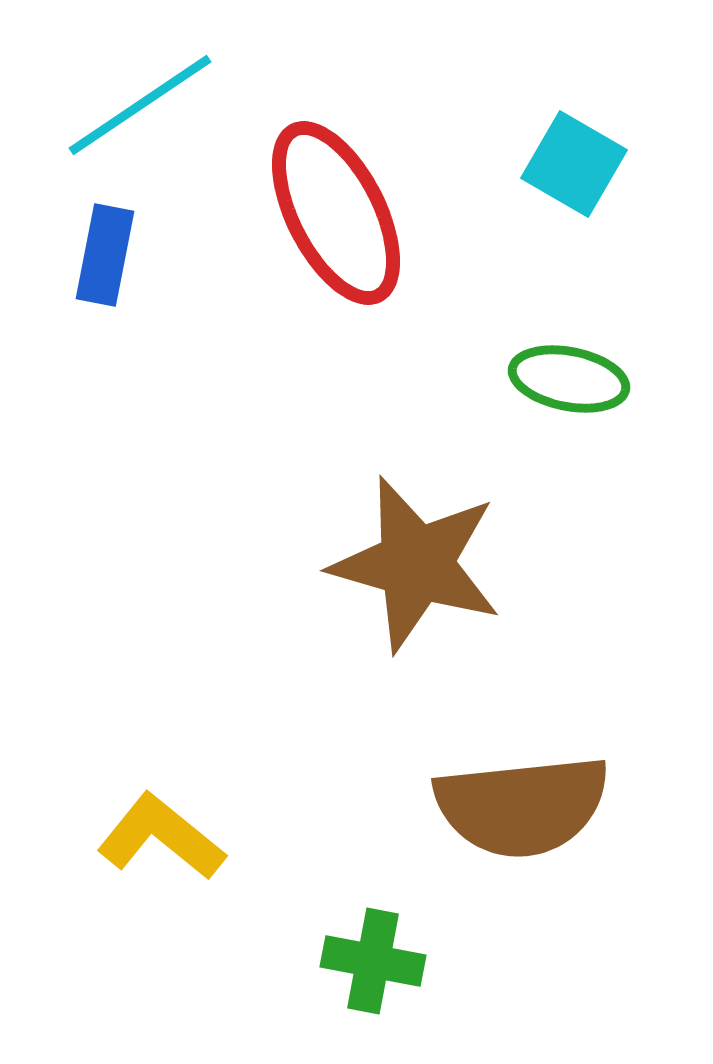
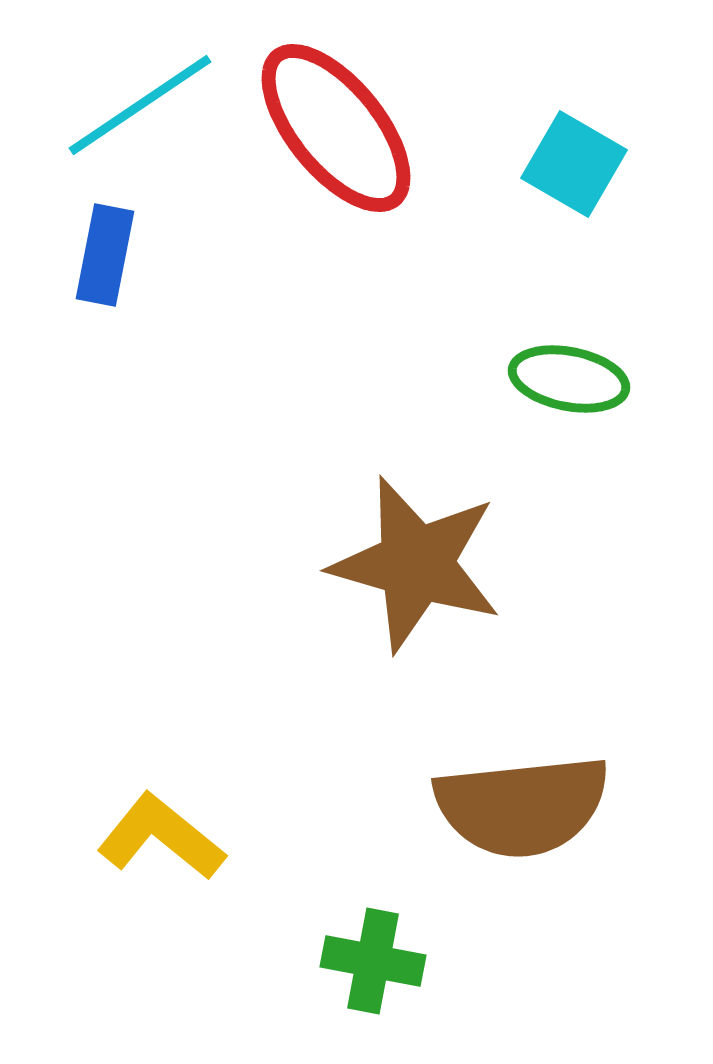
red ellipse: moved 85 px up; rotated 12 degrees counterclockwise
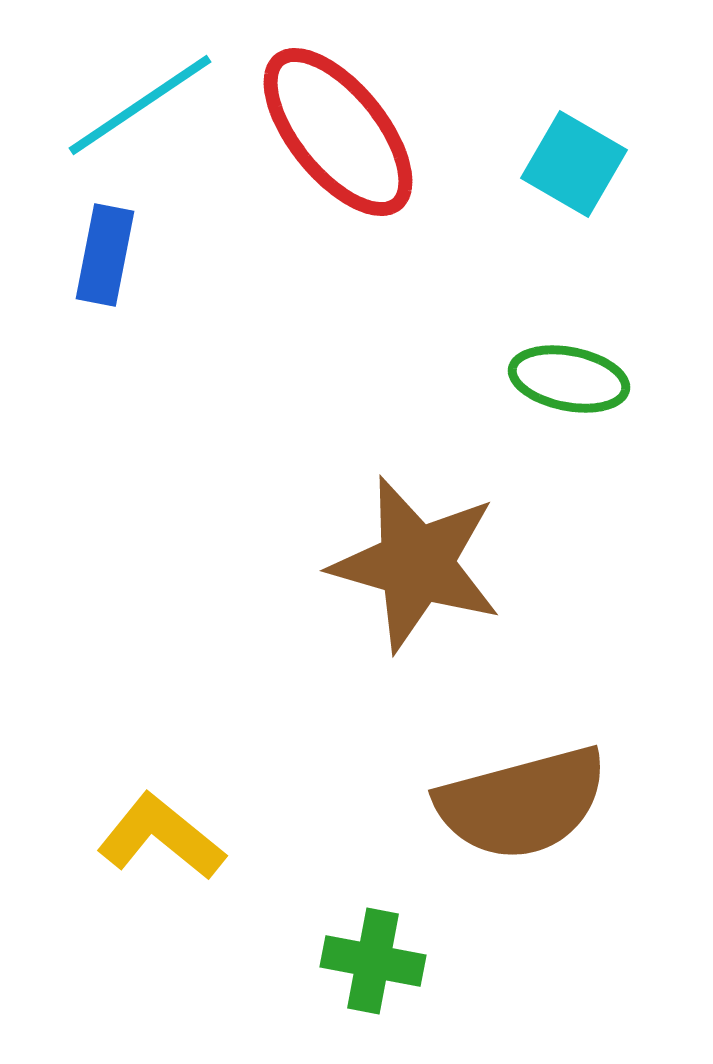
red ellipse: moved 2 px right, 4 px down
brown semicircle: moved 3 px up; rotated 9 degrees counterclockwise
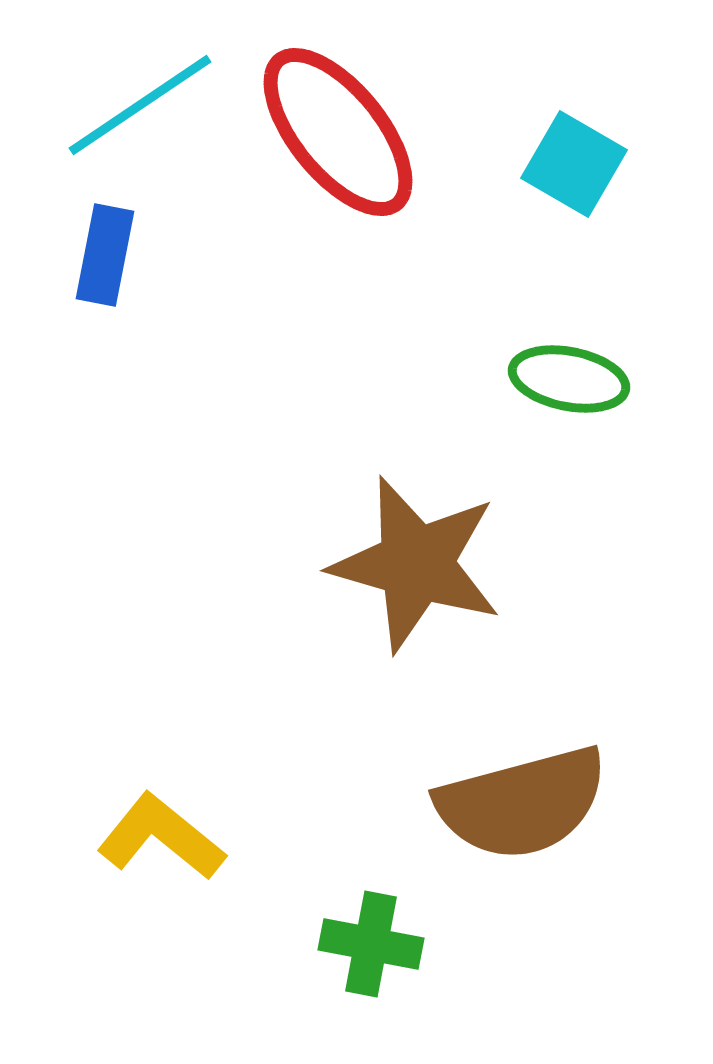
green cross: moved 2 px left, 17 px up
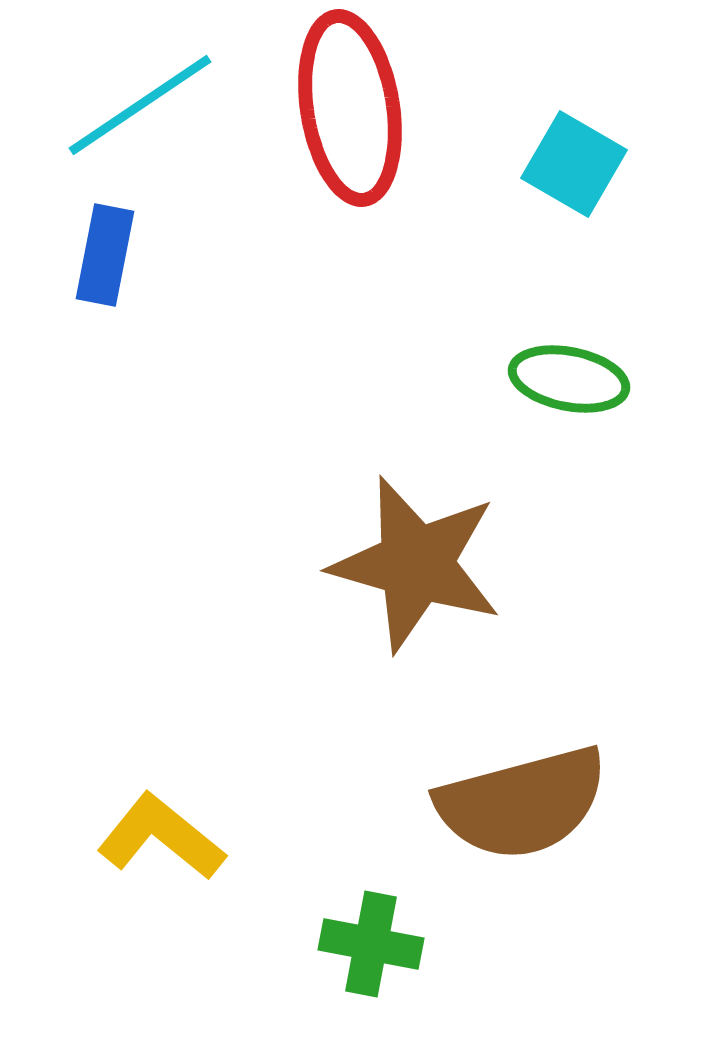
red ellipse: moved 12 px right, 24 px up; rotated 30 degrees clockwise
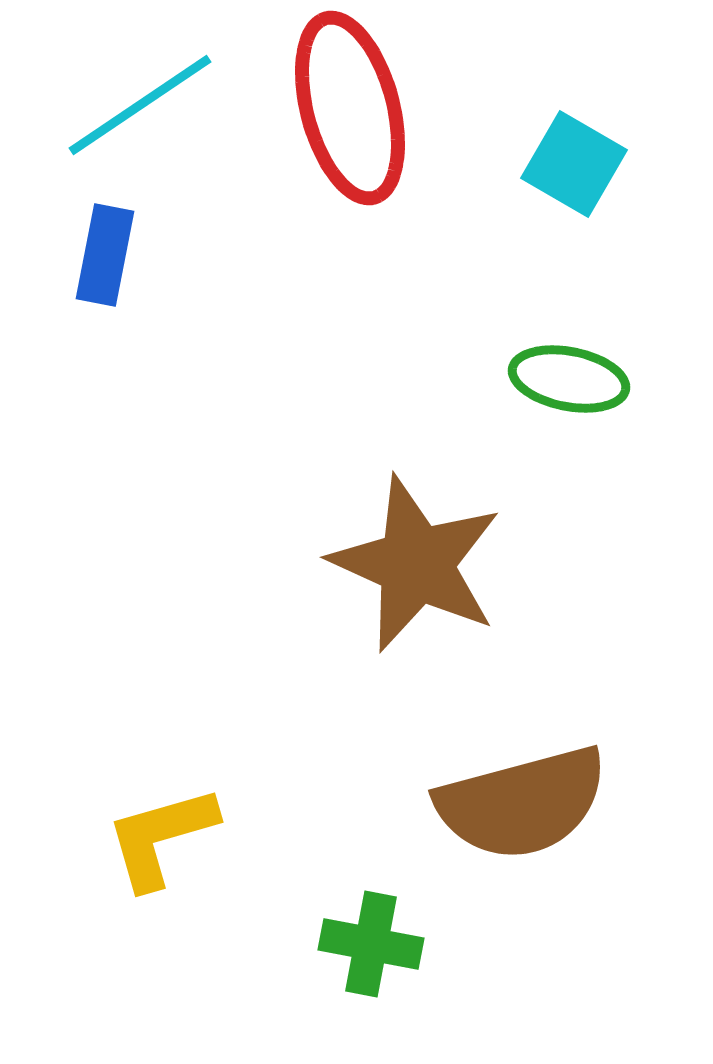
red ellipse: rotated 6 degrees counterclockwise
brown star: rotated 8 degrees clockwise
yellow L-shape: rotated 55 degrees counterclockwise
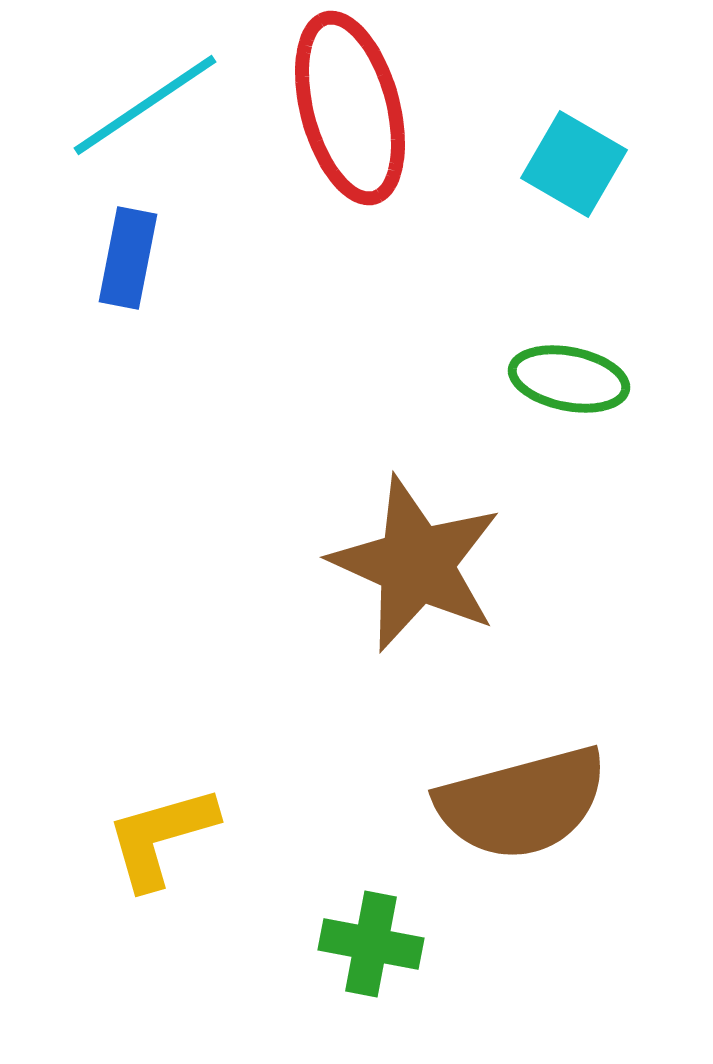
cyan line: moved 5 px right
blue rectangle: moved 23 px right, 3 px down
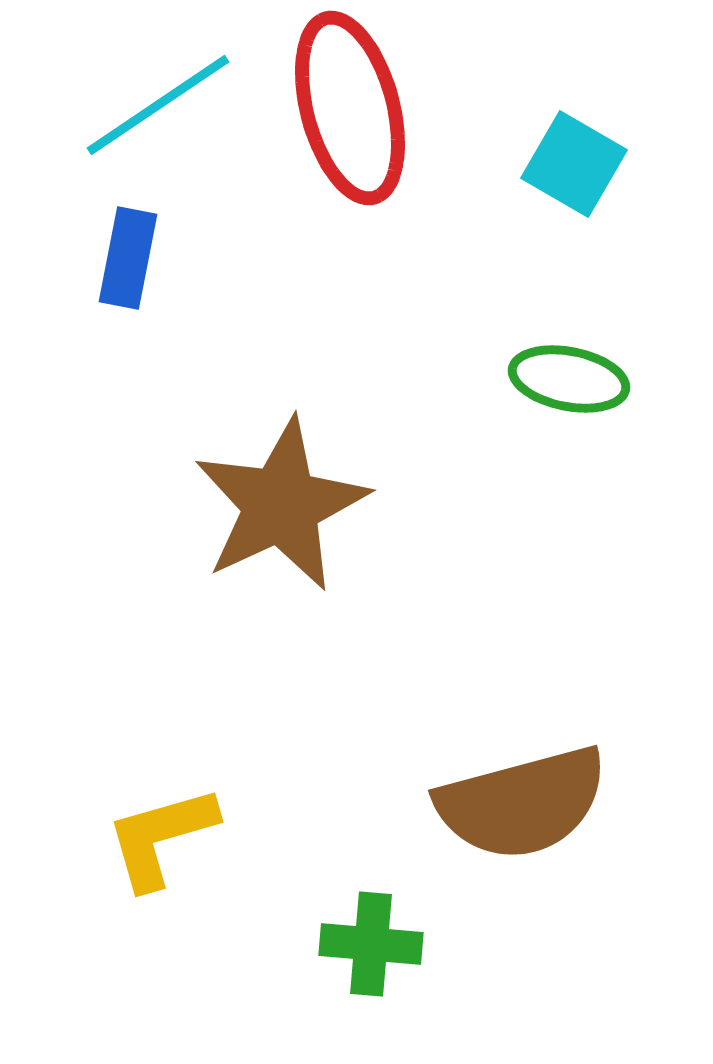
cyan line: moved 13 px right
brown star: moved 135 px left, 59 px up; rotated 23 degrees clockwise
green cross: rotated 6 degrees counterclockwise
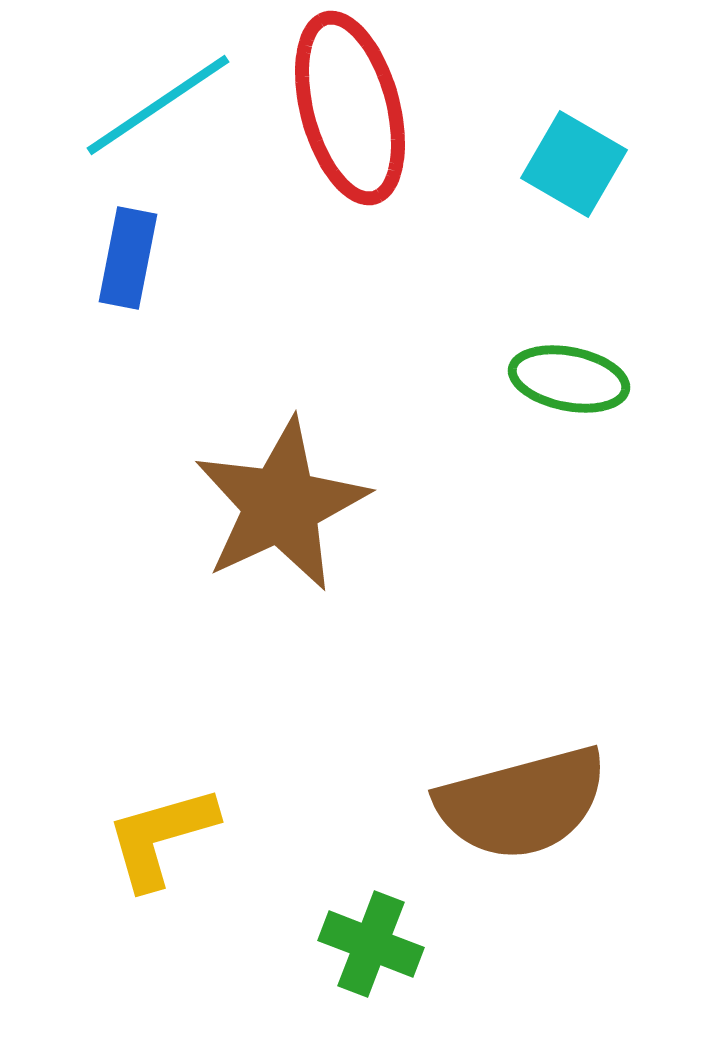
green cross: rotated 16 degrees clockwise
